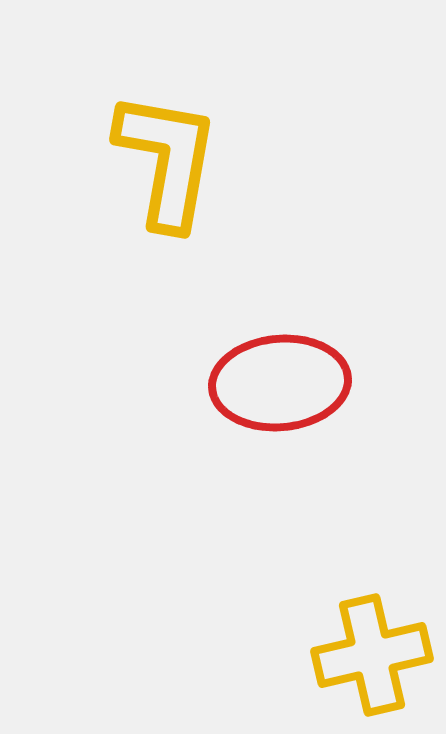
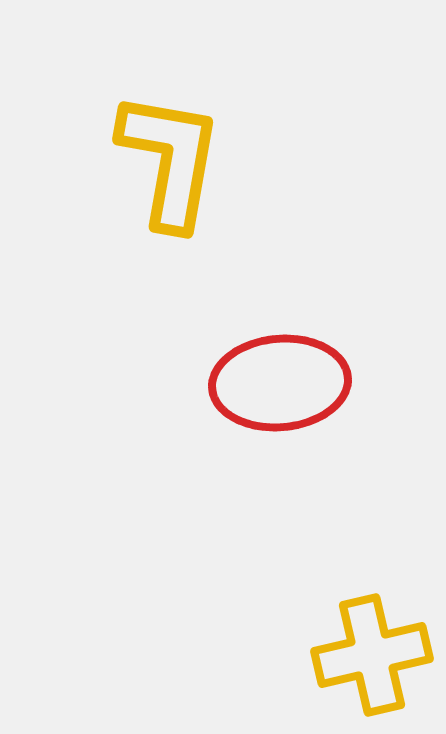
yellow L-shape: moved 3 px right
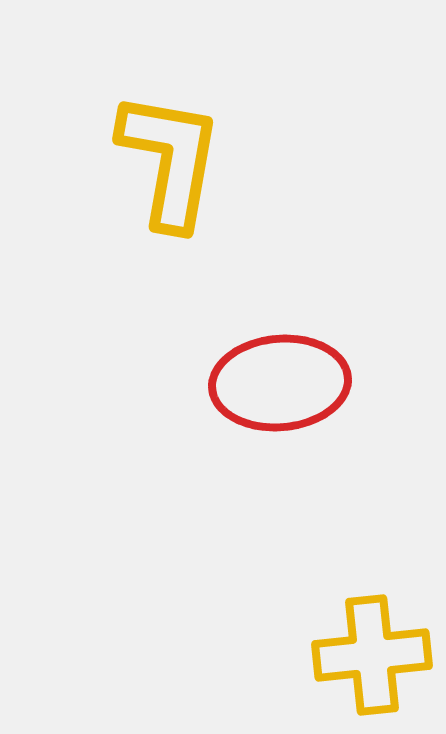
yellow cross: rotated 7 degrees clockwise
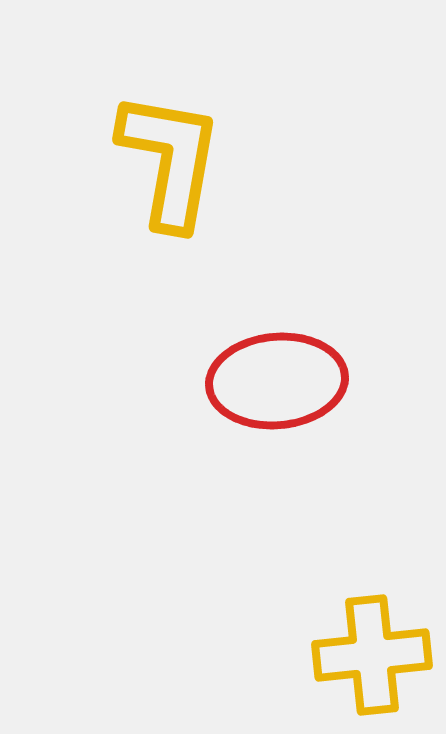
red ellipse: moved 3 px left, 2 px up
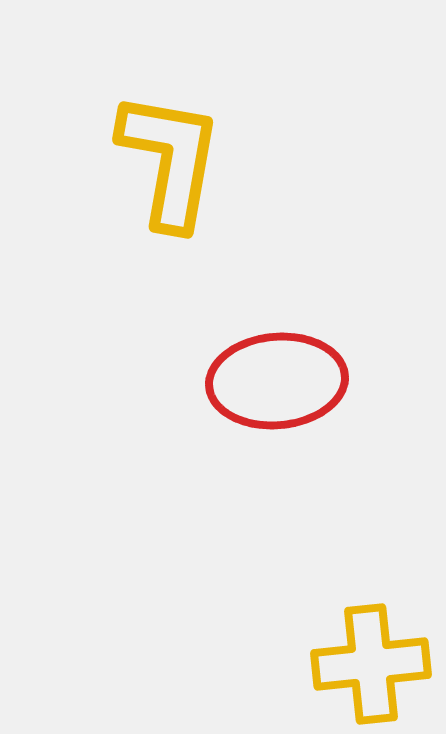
yellow cross: moved 1 px left, 9 px down
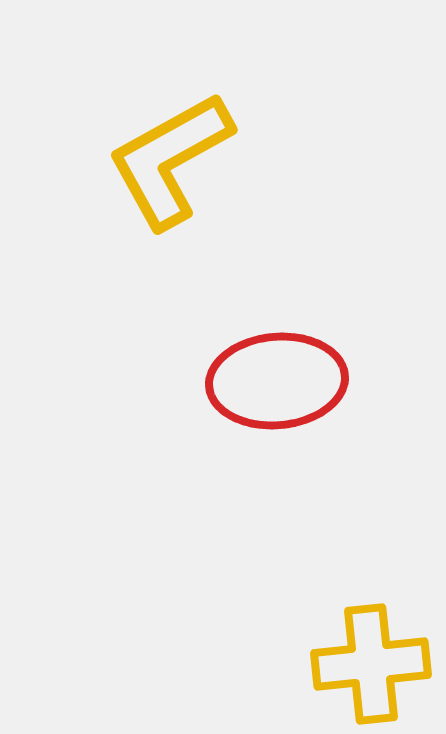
yellow L-shape: rotated 129 degrees counterclockwise
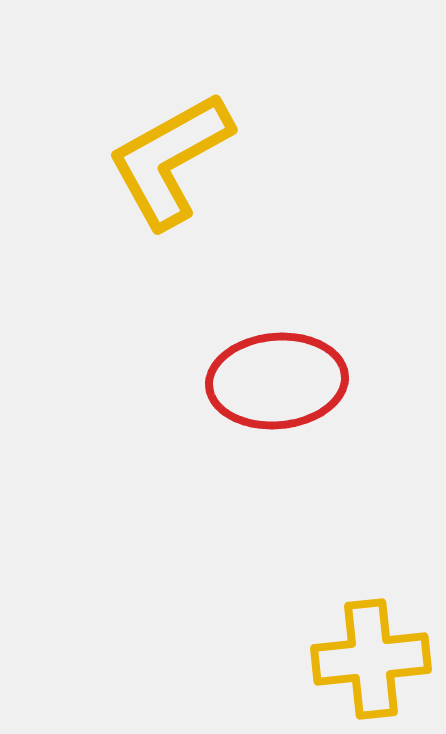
yellow cross: moved 5 px up
